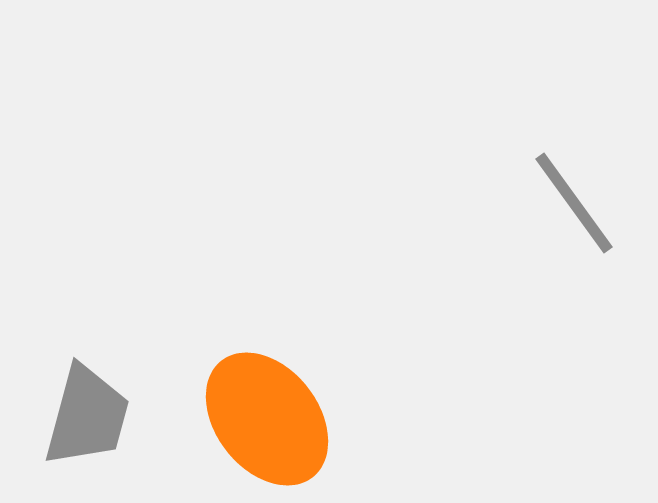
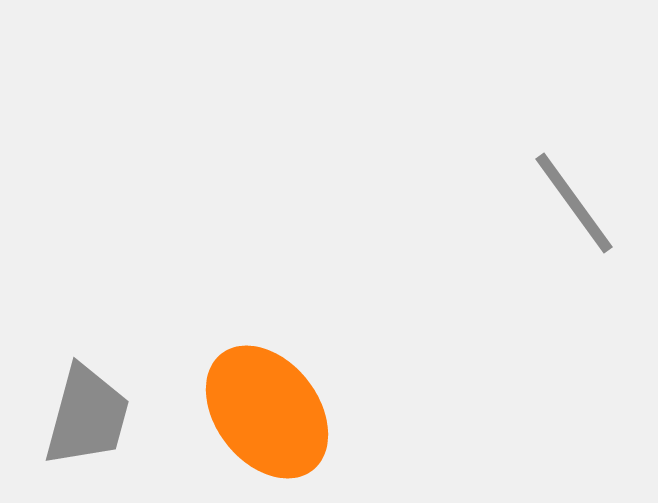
orange ellipse: moved 7 px up
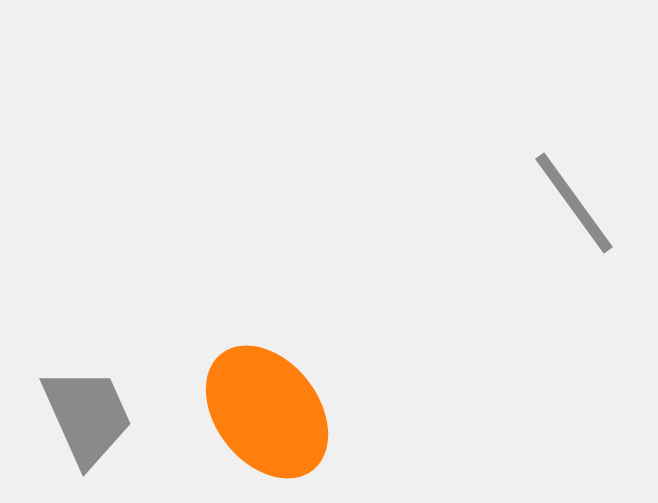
gray trapezoid: rotated 39 degrees counterclockwise
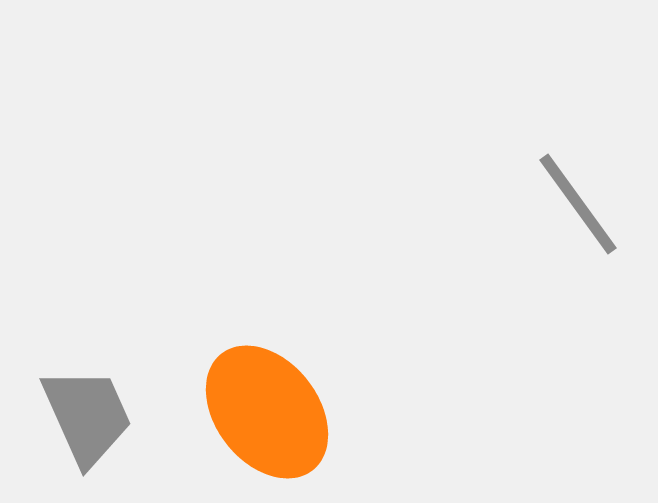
gray line: moved 4 px right, 1 px down
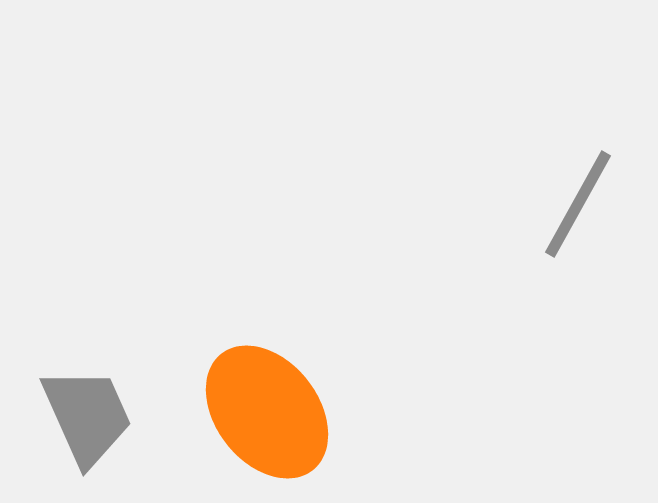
gray line: rotated 65 degrees clockwise
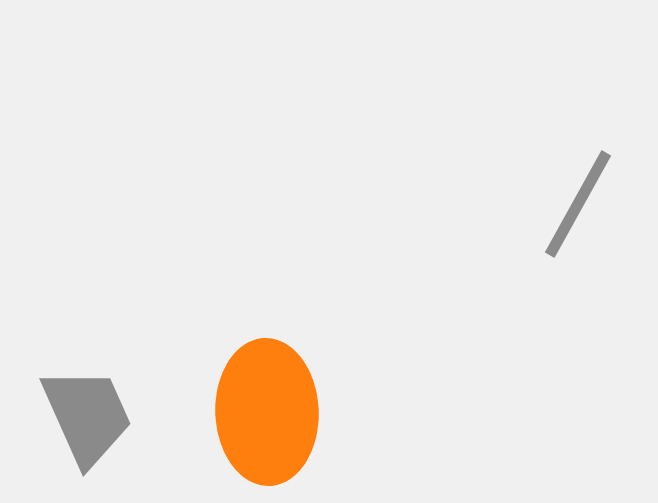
orange ellipse: rotated 36 degrees clockwise
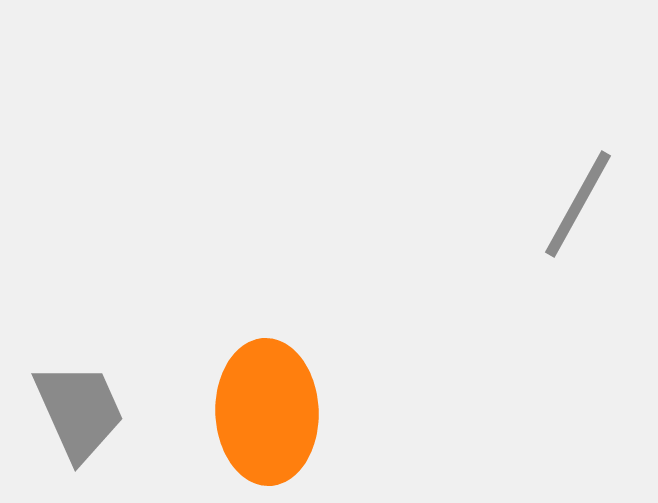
gray trapezoid: moved 8 px left, 5 px up
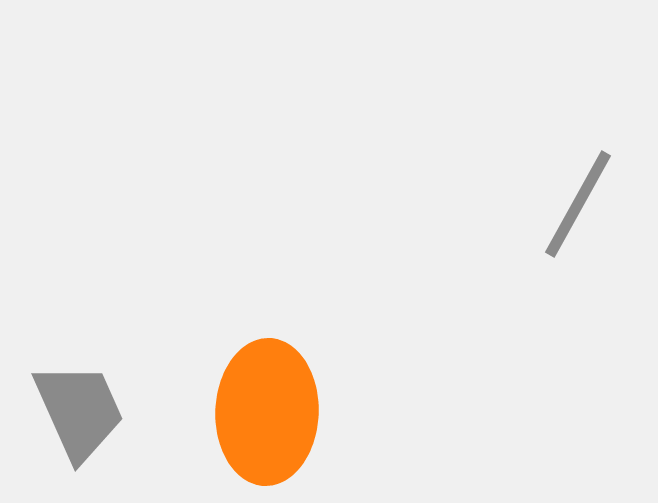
orange ellipse: rotated 4 degrees clockwise
